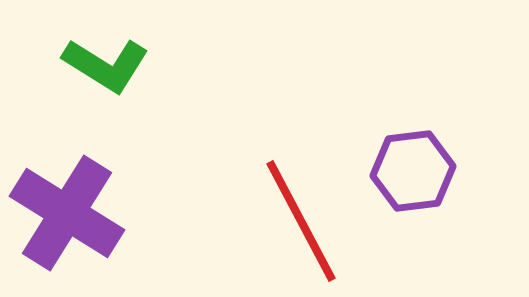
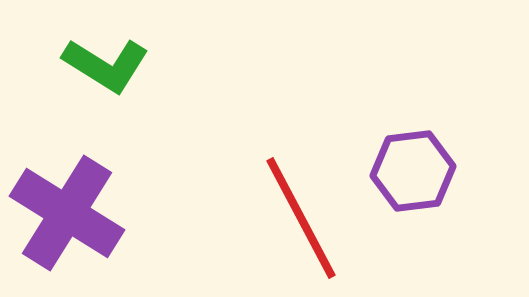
red line: moved 3 px up
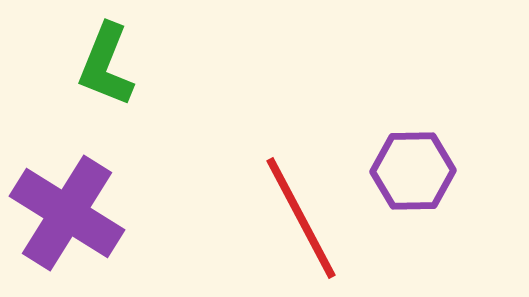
green L-shape: rotated 80 degrees clockwise
purple hexagon: rotated 6 degrees clockwise
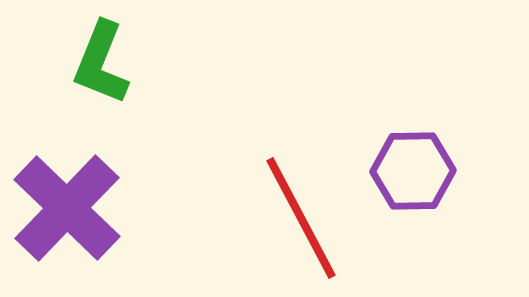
green L-shape: moved 5 px left, 2 px up
purple cross: moved 5 px up; rotated 12 degrees clockwise
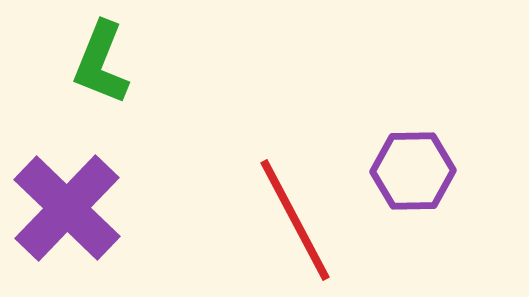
red line: moved 6 px left, 2 px down
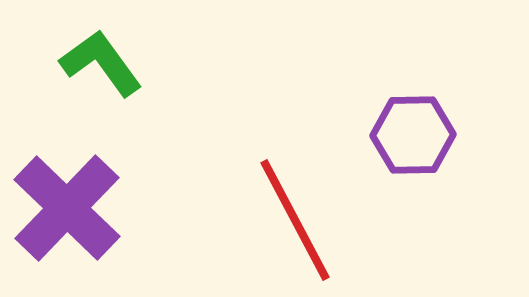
green L-shape: rotated 122 degrees clockwise
purple hexagon: moved 36 px up
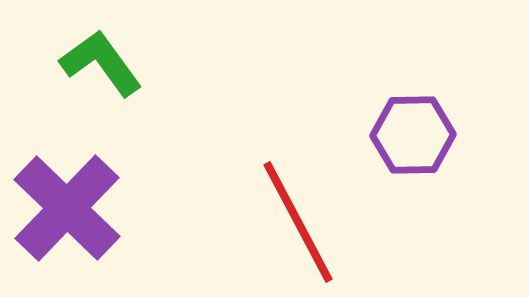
red line: moved 3 px right, 2 px down
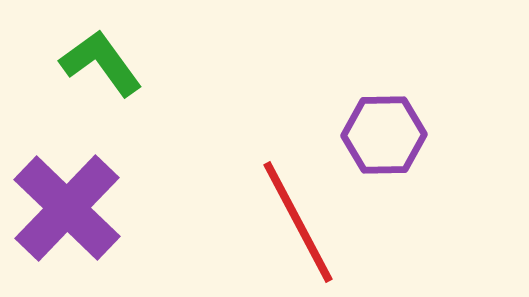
purple hexagon: moved 29 px left
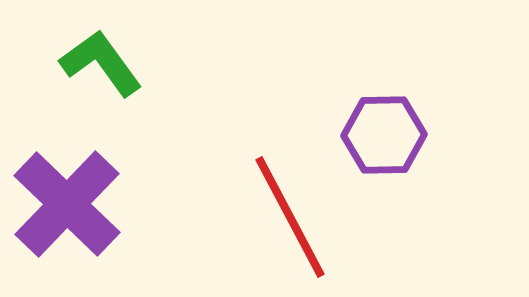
purple cross: moved 4 px up
red line: moved 8 px left, 5 px up
